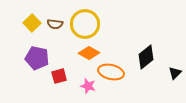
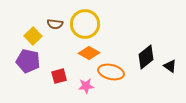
yellow square: moved 1 px right, 13 px down
purple pentagon: moved 9 px left, 3 px down
black triangle: moved 5 px left, 7 px up; rotated 40 degrees counterclockwise
pink star: moved 2 px left; rotated 21 degrees counterclockwise
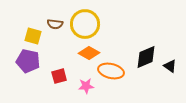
yellow square: rotated 30 degrees counterclockwise
black diamond: rotated 15 degrees clockwise
orange ellipse: moved 1 px up
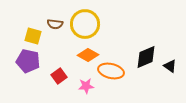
orange diamond: moved 1 px left, 2 px down
red square: rotated 21 degrees counterclockwise
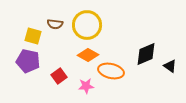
yellow circle: moved 2 px right, 1 px down
black diamond: moved 3 px up
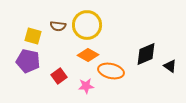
brown semicircle: moved 3 px right, 2 px down
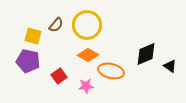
brown semicircle: moved 2 px left, 1 px up; rotated 56 degrees counterclockwise
